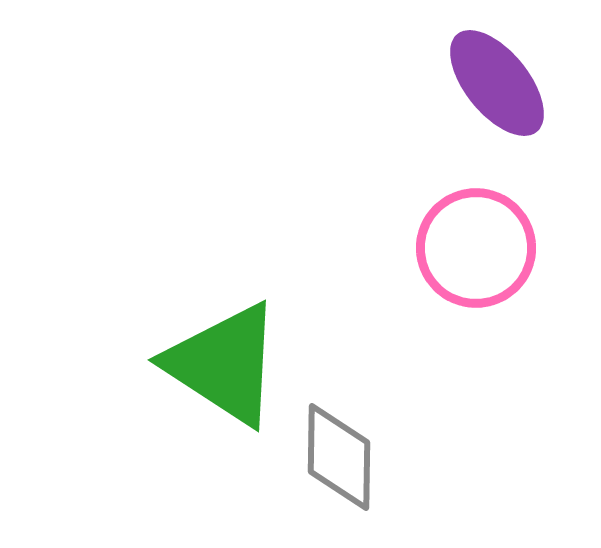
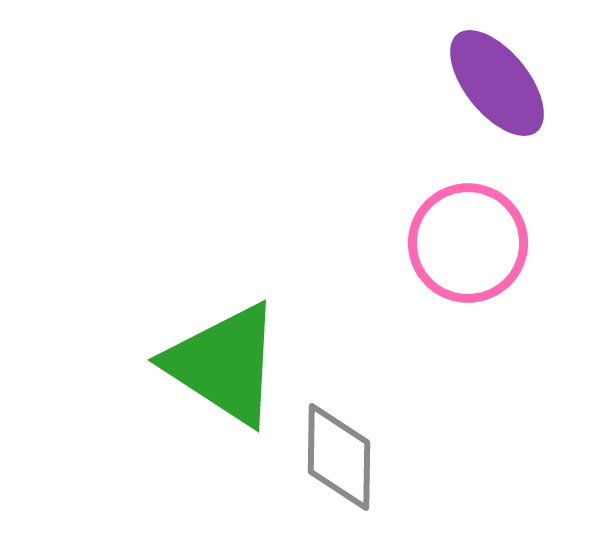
pink circle: moved 8 px left, 5 px up
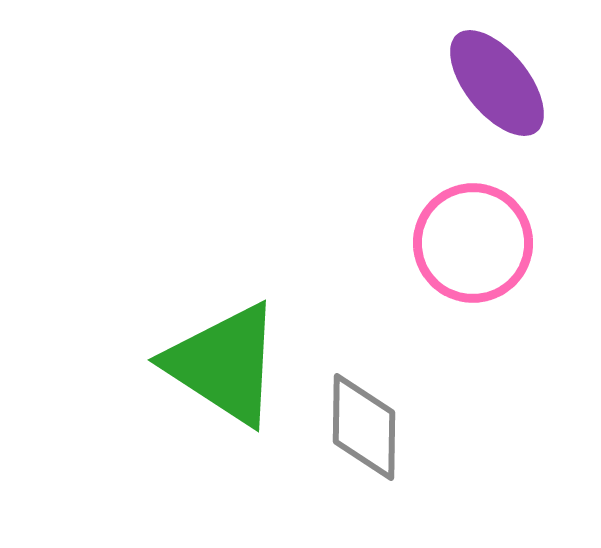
pink circle: moved 5 px right
gray diamond: moved 25 px right, 30 px up
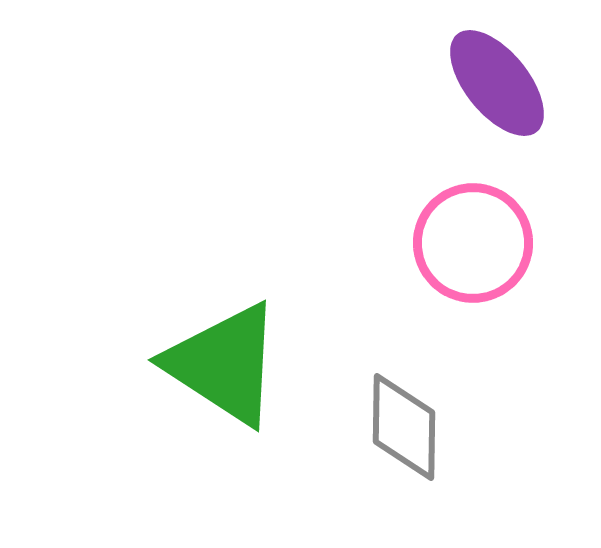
gray diamond: moved 40 px right
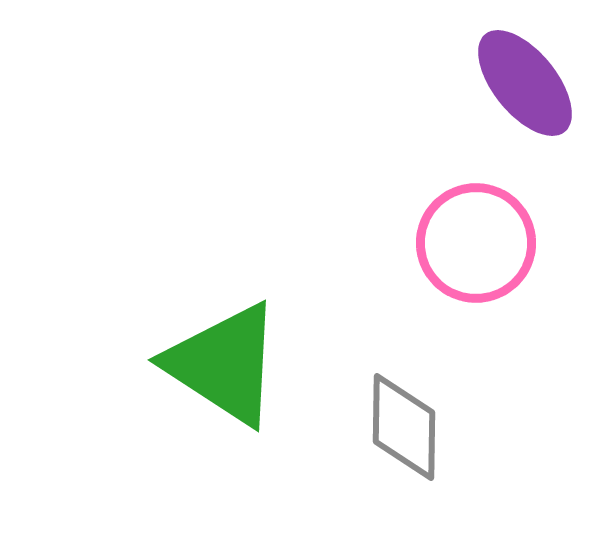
purple ellipse: moved 28 px right
pink circle: moved 3 px right
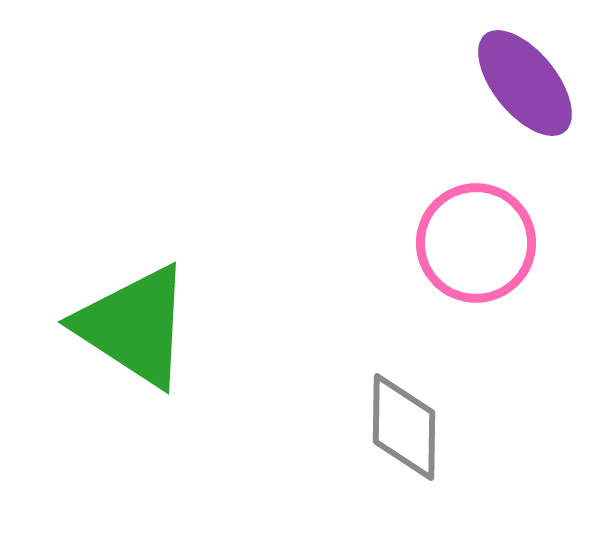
green triangle: moved 90 px left, 38 px up
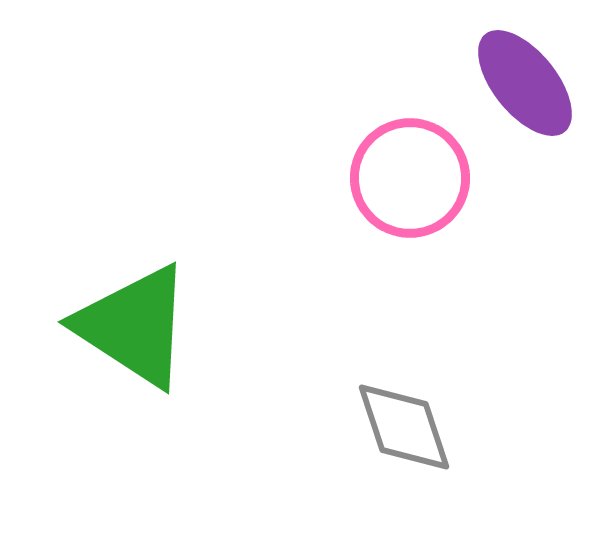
pink circle: moved 66 px left, 65 px up
gray diamond: rotated 19 degrees counterclockwise
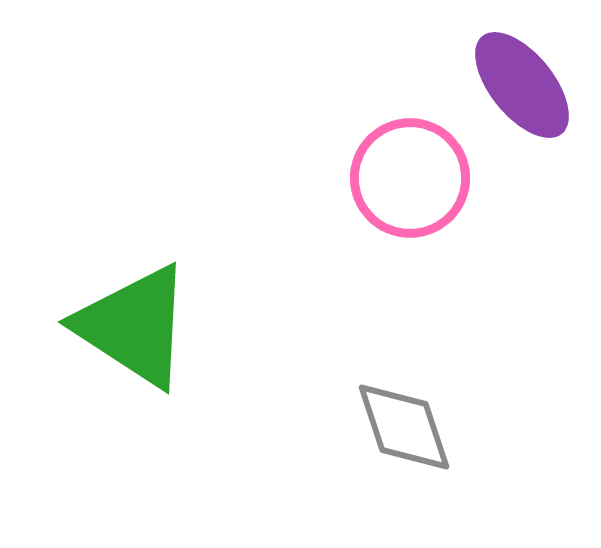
purple ellipse: moved 3 px left, 2 px down
